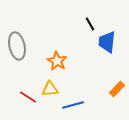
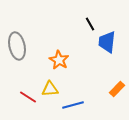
orange star: moved 2 px right, 1 px up
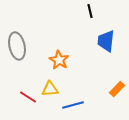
black line: moved 13 px up; rotated 16 degrees clockwise
blue trapezoid: moved 1 px left, 1 px up
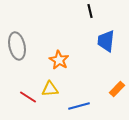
blue line: moved 6 px right, 1 px down
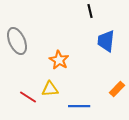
gray ellipse: moved 5 px up; rotated 12 degrees counterclockwise
blue line: rotated 15 degrees clockwise
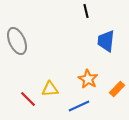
black line: moved 4 px left
orange star: moved 29 px right, 19 px down
red line: moved 2 px down; rotated 12 degrees clockwise
blue line: rotated 25 degrees counterclockwise
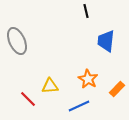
yellow triangle: moved 3 px up
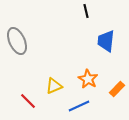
yellow triangle: moved 4 px right; rotated 18 degrees counterclockwise
red line: moved 2 px down
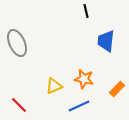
gray ellipse: moved 2 px down
orange star: moved 4 px left; rotated 18 degrees counterclockwise
red line: moved 9 px left, 4 px down
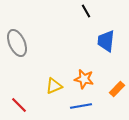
black line: rotated 16 degrees counterclockwise
blue line: moved 2 px right; rotated 15 degrees clockwise
